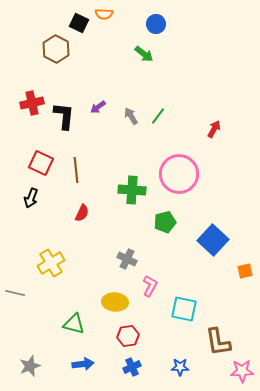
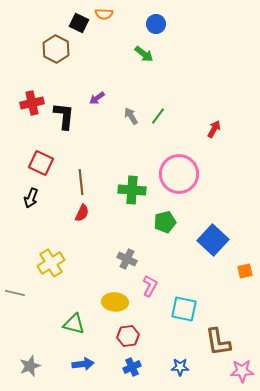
purple arrow: moved 1 px left, 9 px up
brown line: moved 5 px right, 12 px down
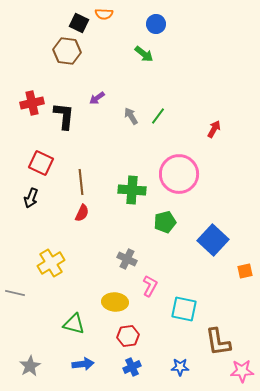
brown hexagon: moved 11 px right, 2 px down; rotated 20 degrees counterclockwise
gray star: rotated 10 degrees counterclockwise
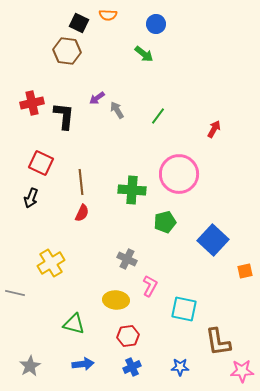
orange semicircle: moved 4 px right, 1 px down
gray arrow: moved 14 px left, 6 px up
yellow ellipse: moved 1 px right, 2 px up
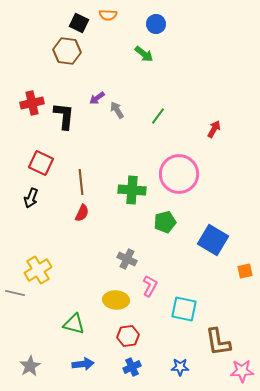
blue square: rotated 12 degrees counterclockwise
yellow cross: moved 13 px left, 7 px down
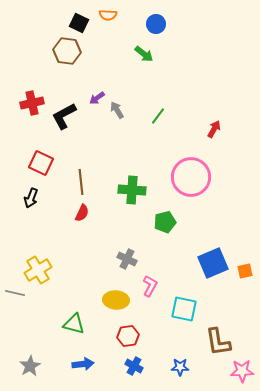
black L-shape: rotated 124 degrees counterclockwise
pink circle: moved 12 px right, 3 px down
blue square: moved 23 px down; rotated 36 degrees clockwise
blue cross: moved 2 px right, 1 px up; rotated 36 degrees counterclockwise
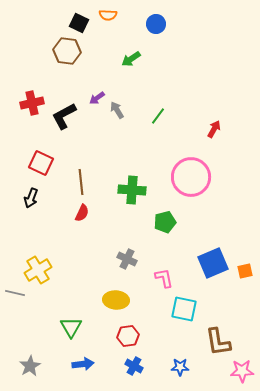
green arrow: moved 13 px left, 5 px down; rotated 108 degrees clockwise
pink L-shape: moved 14 px right, 8 px up; rotated 40 degrees counterclockwise
green triangle: moved 3 px left, 3 px down; rotated 45 degrees clockwise
